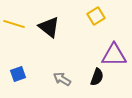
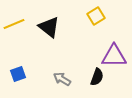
yellow line: rotated 40 degrees counterclockwise
purple triangle: moved 1 px down
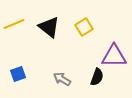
yellow square: moved 12 px left, 11 px down
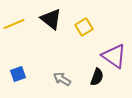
black triangle: moved 2 px right, 8 px up
purple triangle: rotated 36 degrees clockwise
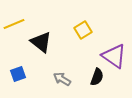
black triangle: moved 10 px left, 23 px down
yellow square: moved 1 px left, 3 px down
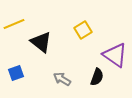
purple triangle: moved 1 px right, 1 px up
blue square: moved 2 px left, 1 px up
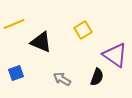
black triangle: rotated 15 degrees counterclockwise
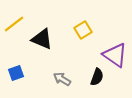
yellow line: rotated 15 degrees counterclockwise
black triangle: moved 1 px right, 3 px up
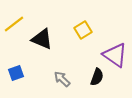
gray arrow: rotated 12 degrees clockwise
